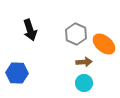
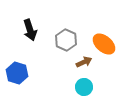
gray hexagon: moved 10 px left, 6 px down
brown arrow: rotated 21 degrees counterclockwise
blue hexagon: rotated 15 degrees clockwise
cyan circle: moved 4 px down
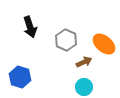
black arrow: moved 3 px up
blue hexagon: moved 3 px right, 4 px down
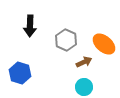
black arrow: moved 1 px up; rotated 20 degrees clockwise
blue hexagon: moved 4 px up
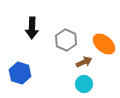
black arrow: moved 2 px right, 2 px down
cyan circle: moved 3 px up
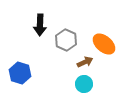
black arrow: moved 8 px right, 3 px up
brown arrow: moved 1 px right
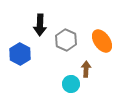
orange ellipse: moved 2 px left, 3 px up; rotated 15 degrees clockwise
brown arrow: moved 1 px right, 7 px down; rotated 63 degrees counterclockwise
blue hexagon: moved 19 px up; rotated 10 degrees clockwise
cyan circle: moved 13 px left
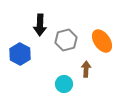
gray hexagon: rotated 20 degrees clockwise
cyan circle: moved 7 px left
